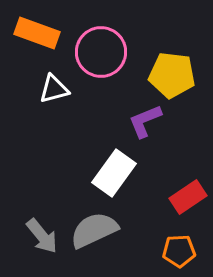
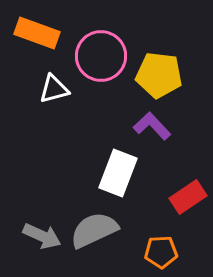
pink circle: moved 4 px down
yellow pentagon: moved 13 px left
purple L-shape: moved 7 px right, 5 px down; rotated 69 degrees clockwise
white rectangle: moved 4 px right; rotated 15 degrees counterclockwise
gray arrow: rotated 27 degrees counterclockwise
orange pentagon: moved 18 px left, 1 px down
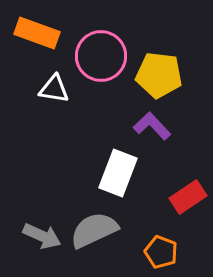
white triangle: rotated 24 degrees clockwise
orange pentagon: rotated 24 degrees clockwise
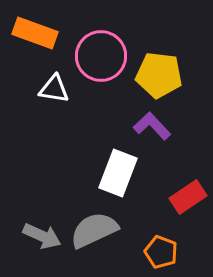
orange rectangle: moved 2 px left
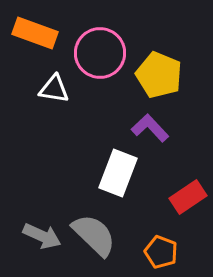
pink circle: moved 1 px left, 3 px up
yellow pentagon: rotated 15 degrees clockwise
purple L-shape: moved 2 px left, 2 px down
gray semicircle: moved 5 px down; rotated 69 degrees clockwise
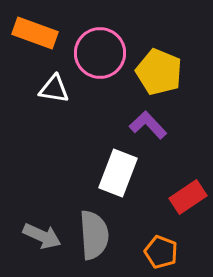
yellow pentagon: moved 3 px up
purple L-shape: moved 2 px left, 3 px up
gray semicircle: rotated 42 degrees clockwise
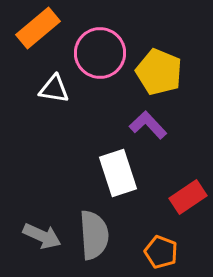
orange rectangle: moved 3 px right, 5 px up; rotated 60 degrees counterclockwise
white rectangle: rotated 39 degrees counterclockwise
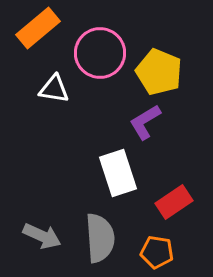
purple L-shape: moved 3 px left, 3 px up; rotated 78 degrees counterclockwise
red rectangle: moved 14 px left, 5 px down
gray semicircle: moved 6 px right, 3 px down
orange pentagon: moved 4 px left; rotated 12 degrees counterclockwise
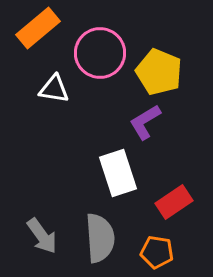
gray arrow: rotated 30 degrees clockwise
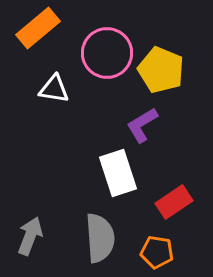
pink circle: moved 7 px right
yellow pentagon: moved 2 px right, 2 px up
purple L-shape: moved 3 px left, 3 px down
gray arrow: moved 12 px left; rotated 123 degrees counterclockwise
